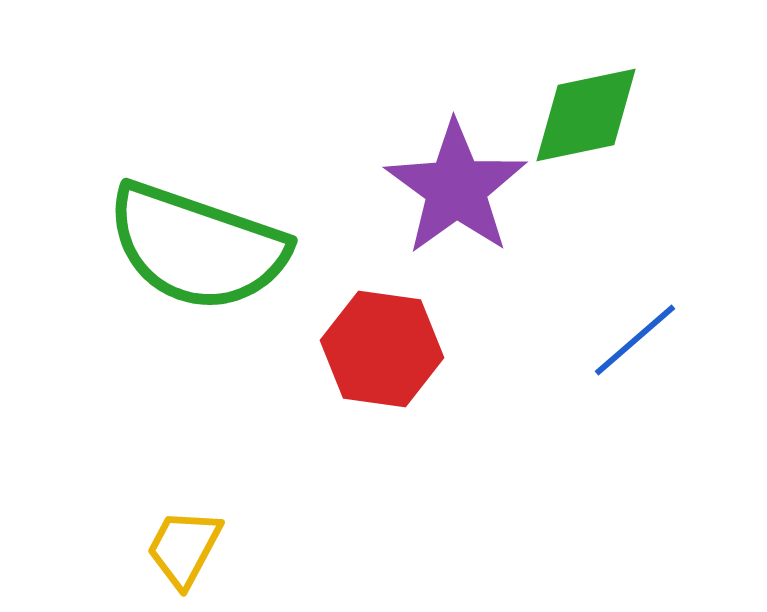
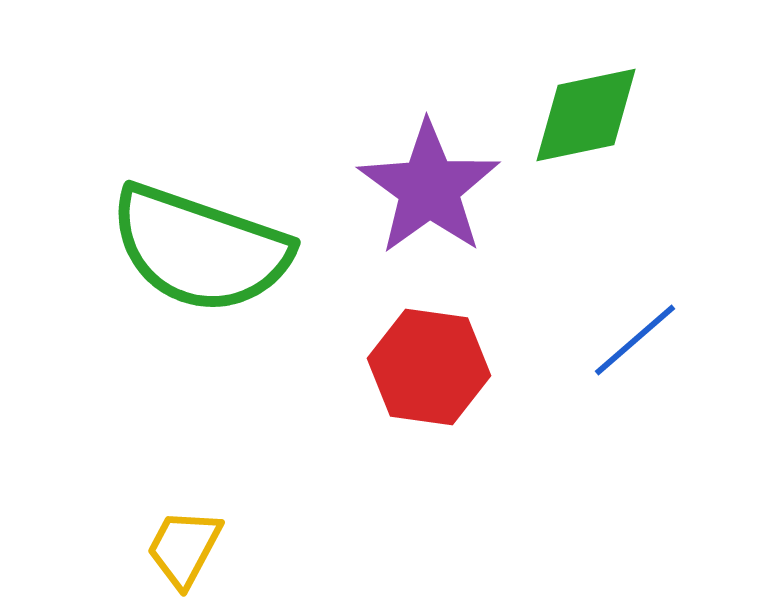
purple star: moved 27 px left
green semicircle: moved 3 px right, 2 px down
red hexagon: moved 47 px right, 18 px down
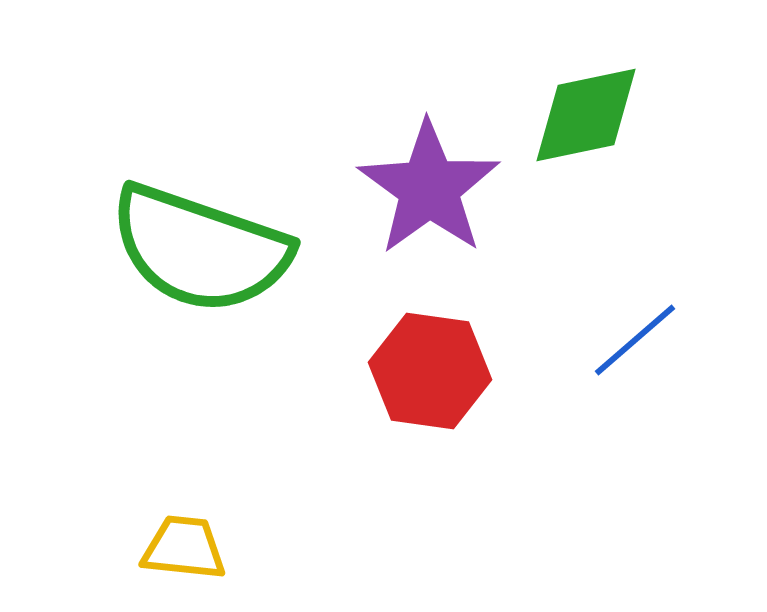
red hexagon: moved 1 px right, 4 px down
yellow trapezoid: rotated 68 degrees clockwise
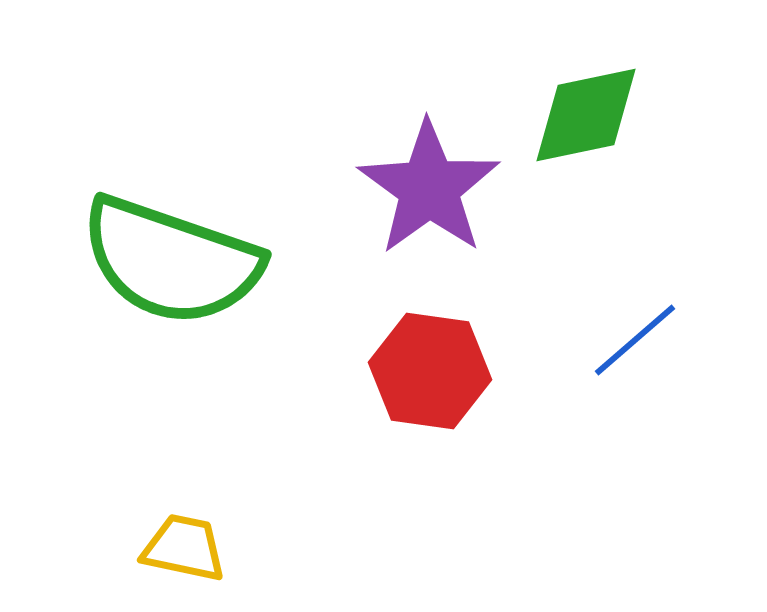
green semicircle: moved 29 px left, 12 px down
yellow trapezoid: rotated 6 degrees clockwise
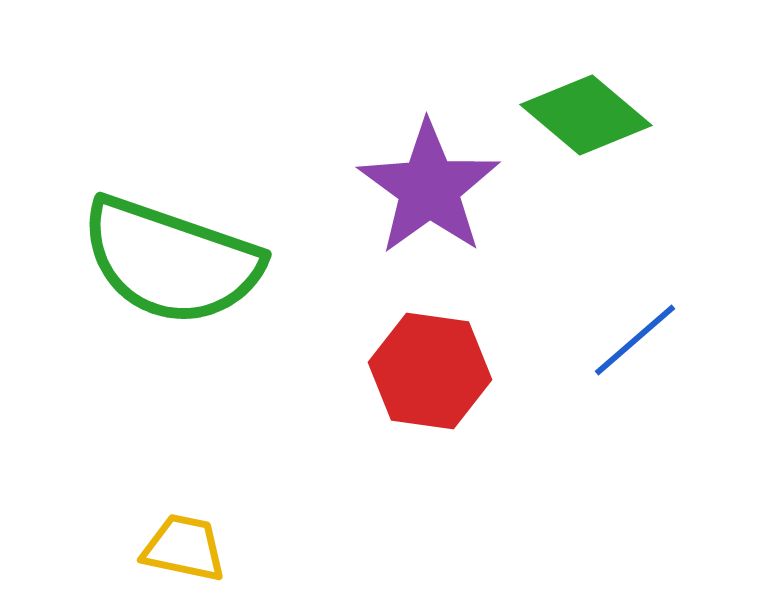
green diamond: rotated 52 degrees clockwise
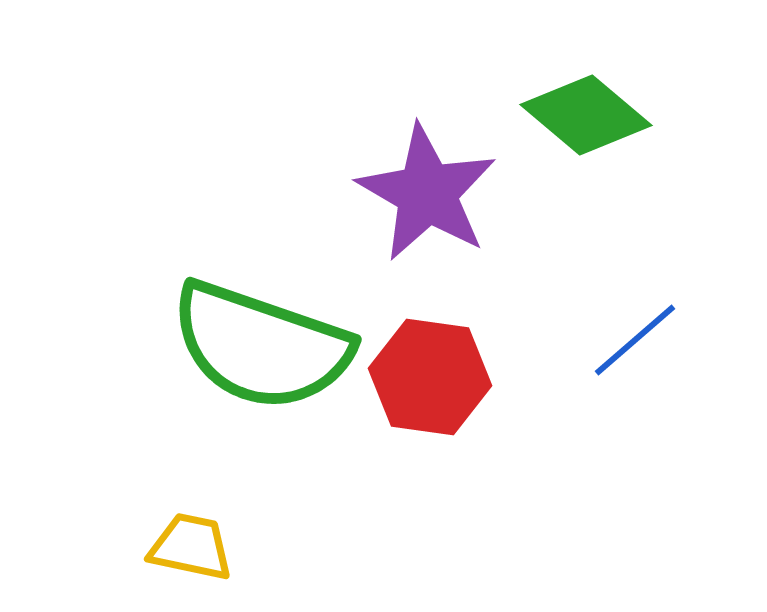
purple star: moved 2 px left, 5 px down; rotated 6 degrees counterclockwise
green semicircle: moved 90 px right, 85 px down
red hexagon: moved 6 px down
yellow trapezoid: moved 7 px right, 1 px up
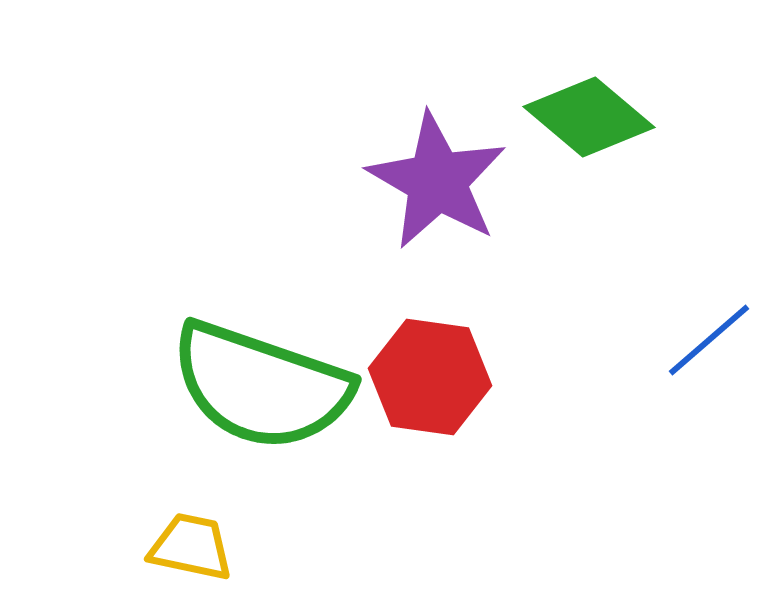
green diamond: moved 3 px right, 2 px down
purple star: moved 10 px right, 12 px up
blue line: moved 74 px right
green semicircle: moved 40 px down
